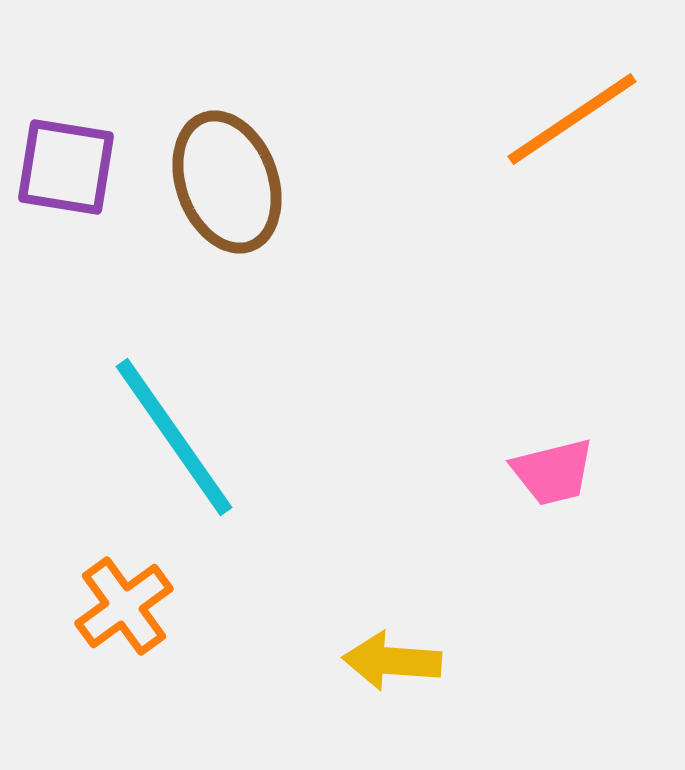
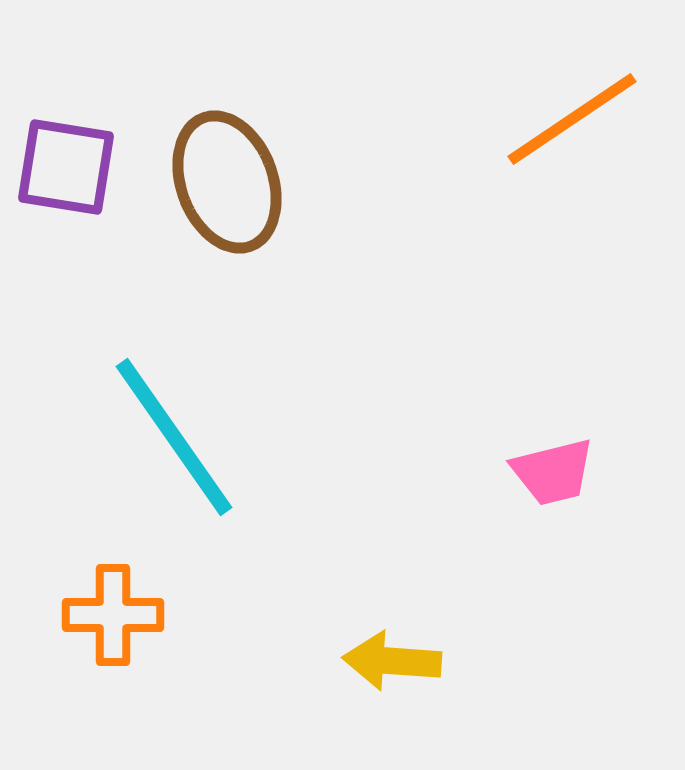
orange cross: moved 11 px left, 9 px down; rotated 36 degrees clockwise
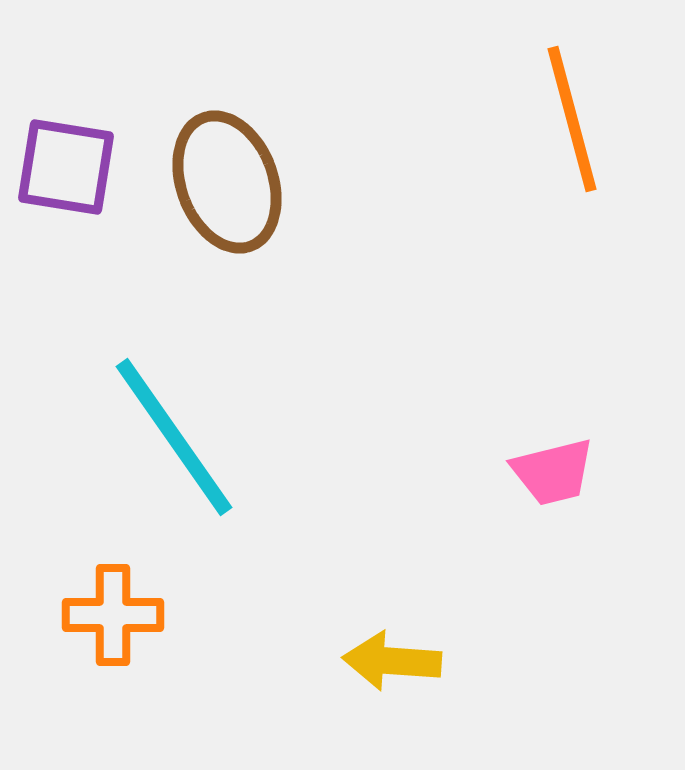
orange line: rotated 71 degrees counterclockwise
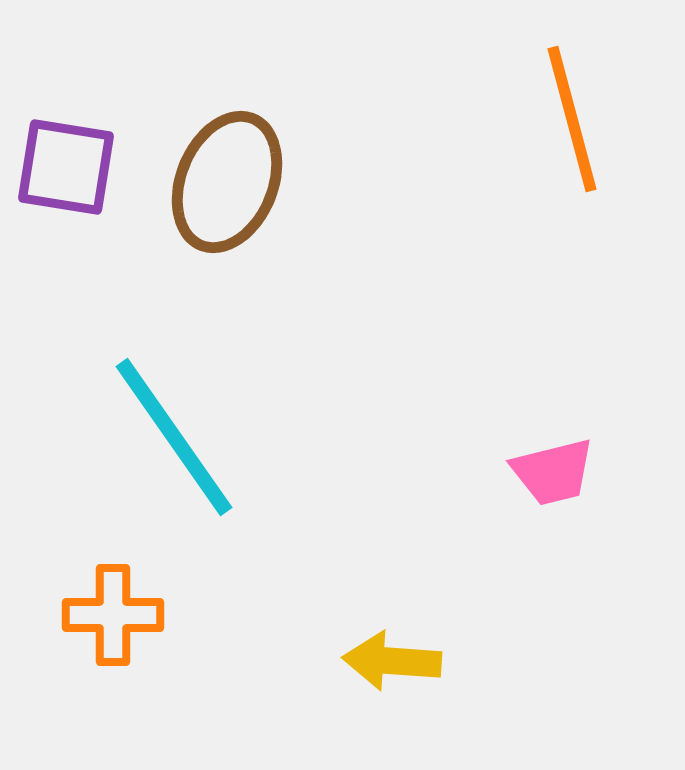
brown ellipse: rotated 42 degrees clockwise
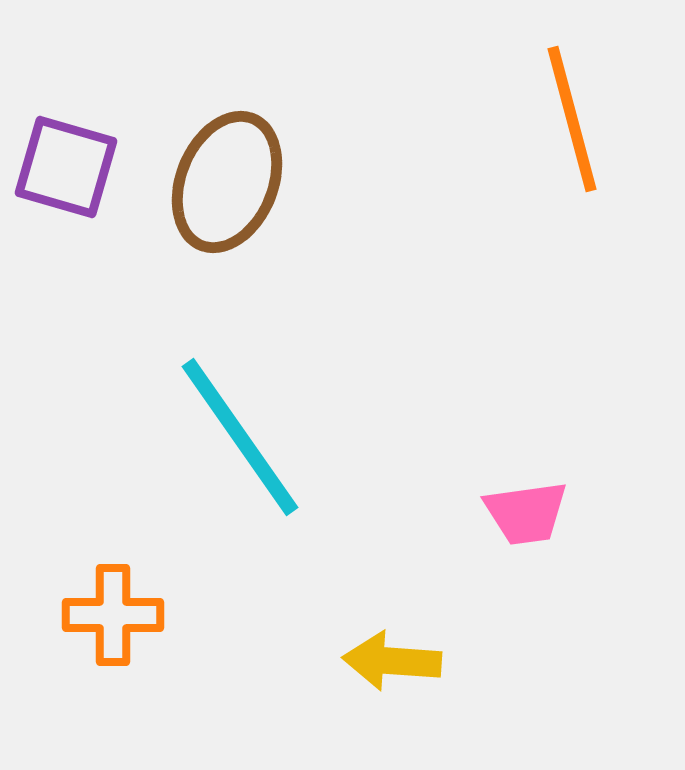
purple square: rotated 7 degrees clockwise
cyan line: moved 66 px right
pink trapezoid: moved 27 px left, 41 px down; rotated 6 degrees clockwise
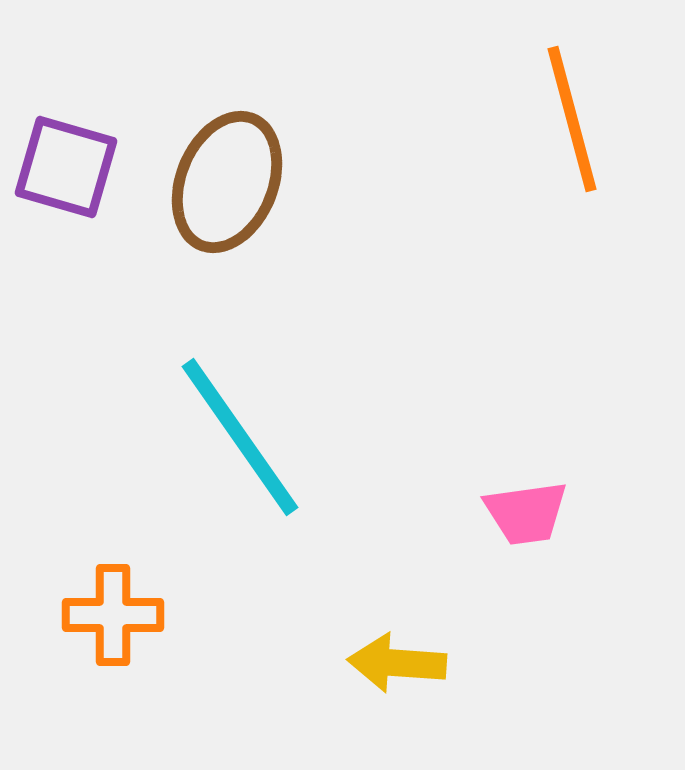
yellow arrow: moved 5 px right, 2 px down
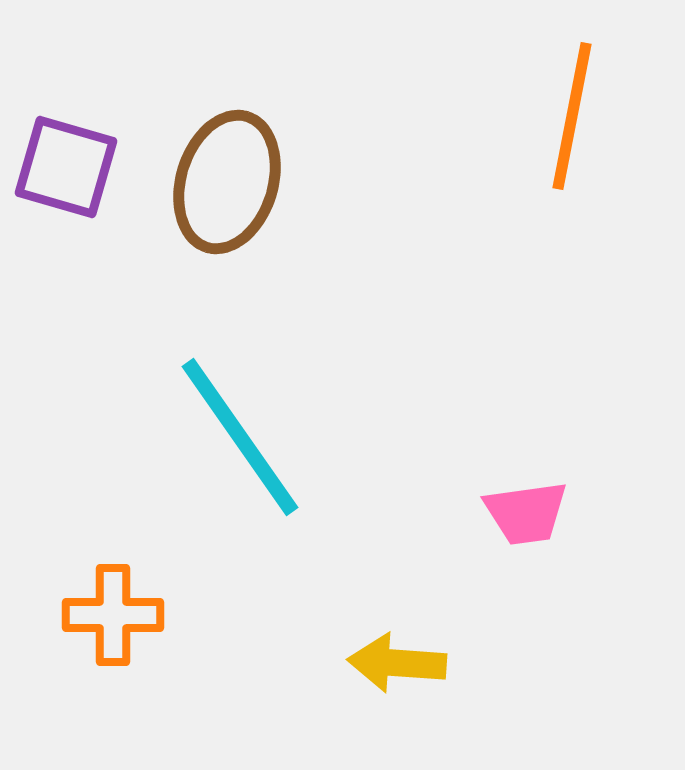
orange line: moved 3 px up; rotated 26 degrees clockwise
brown ellipse: rotated 5 degrees counterclockwise
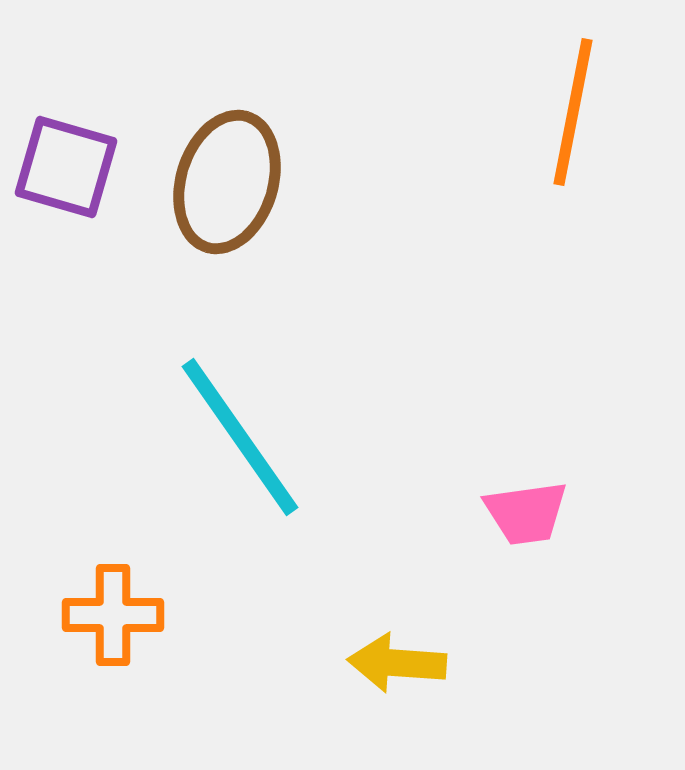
orange line: moved 1 px right, 4 px up
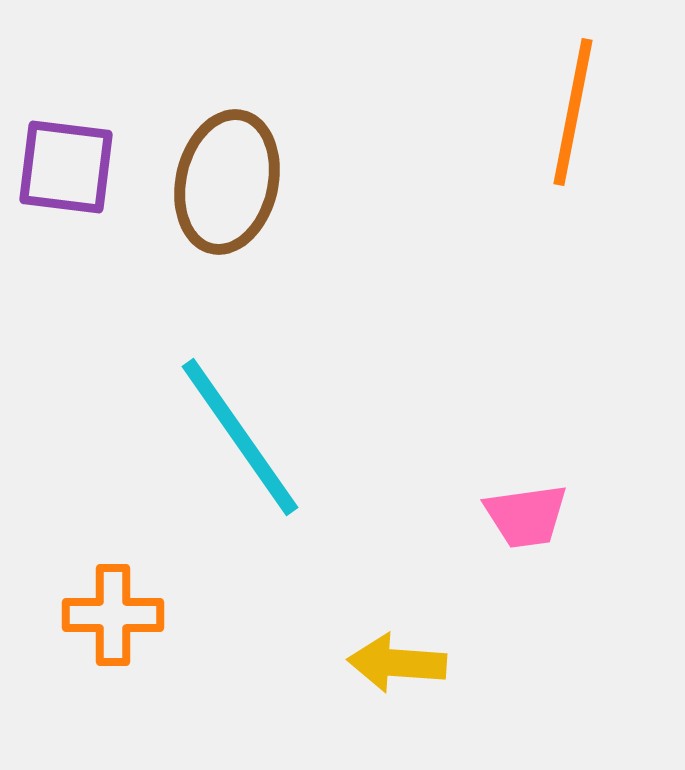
purple square: rotated 9 degrees counterclockwise
brown ellipse: rotated 4 degrees counterclockwise
pink trapezoid: moved 3 px down
